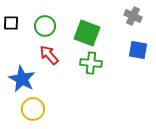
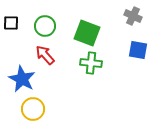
red arrow: moved 4 px left
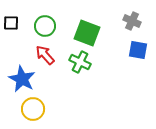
gray cross: moved 1 px left, 5 px down
green cross: moved 11 px left, 1 px up; rotated 20 degrees clockwise
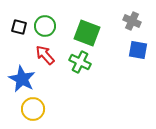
black square: moved 8 px right, 4 px down; rotated 14 degrees clockwise
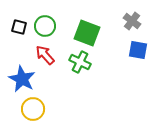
gray cross: rotated 12 degrees clockwise
